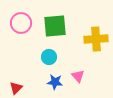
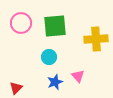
blue star: rotated 28 degrees counterclockwise
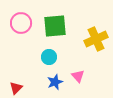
yellow cross: rotated 20 degrees counterclockwise
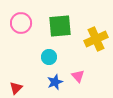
green square: moved 5 px right
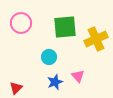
green square: moved 5 px right, 1 px down
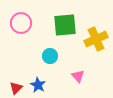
green square: moved 2 px up
cyan circle: moved 1 px right, 1 px up
blue star: moved 17 px left, 3 px down; rotated 21 degrees counterclockwise
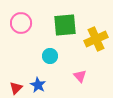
pink triangle: moved 2 px right
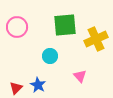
pink circle: moved 4 px left, 4 px down
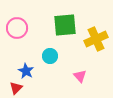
pink circle: moved 1 px down
blue star: moved 12 px left, 14 px up
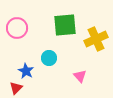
cyan circle: moved 1 px left, 2 px down
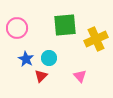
blue star: moved 12 px up
red triangle: moved 25 px right, 12 px up
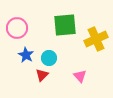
blue star: moved 4 px up
red triangle: moved 1 px right, 1 px up
